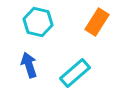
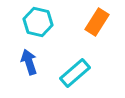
blue arrow: moved 3 px up
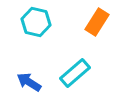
cyan hexagon: moved 2 px left
blue arrow: moved 20 px down; rotated 40 degrees counterclockwise
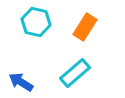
orange rectangle: moved 12 px left, 5 px down
blue arrow: moved 8 px left
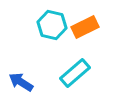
cyan hexagon: moved 16 px right, 3 px down
orange rectangle: rotated 32 degrees clockwise
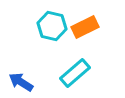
cyan hexagon: moved 1 px down
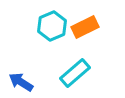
cyan hexagon: rotated 24 degrees clockwise
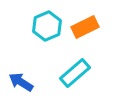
cyan hexagon: moved 5 px left
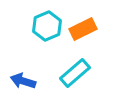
orange rectangle: moved 2 px left, 2 px down
blue arrow: moved 2 px right, 1 px up; rotated 15 degrees counterclockwise
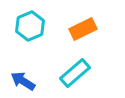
cyan hexagon: moved 17 px left
blue arrow: rotated 15 degrees clockwise
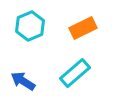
orange rectangle: moved 1 px up
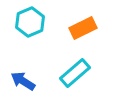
cyan hexagon: moved 4 px up
